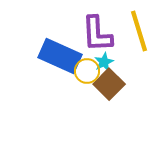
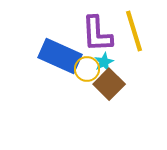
yellow line: moved 5 px left
yellow circle: moved 2 px up
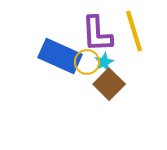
yellow circle: moved 7 px up
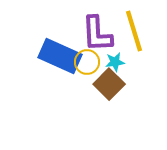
cyan star: moved 11 px right; rotated 18 degrees clockwise
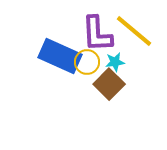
yellow line: rotated 33 degrees counterclockwise
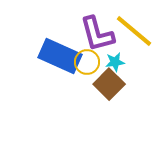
purple L-shape: rotated 12 degrees counterclockwise
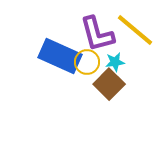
yellow line: moved 1 px right, 1 px up
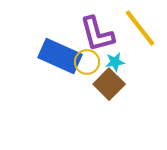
yellow line: moved 5 px right, 2 px up; rotated 12 degrees clockwise
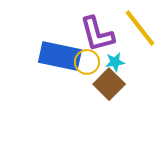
blue rectangle: rotated 12 degrees counterclockwise
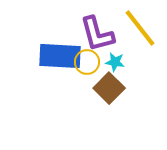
blue rectangle: rotated 9 degrees counterclockwise
cyan star: rotated 18 degrees clockwise
brown square: moved 4 px down
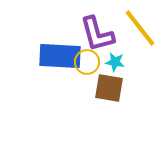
brown square: rotated 36 degrees counterclockwise
